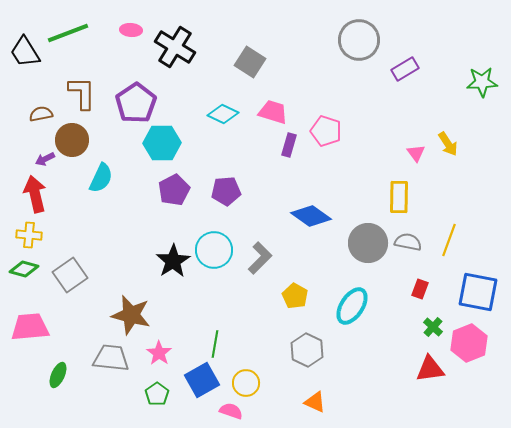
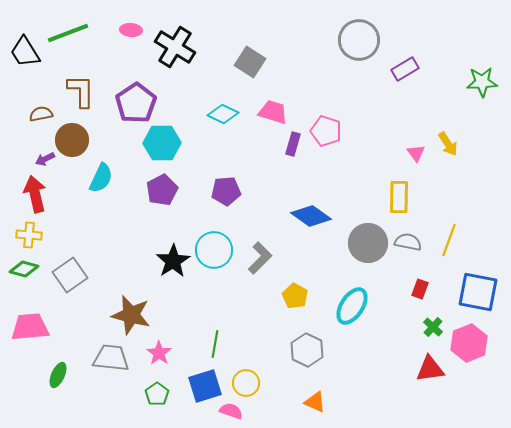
brown L-shape at (82, 93): moved 1 px left, 2 px up
purple rectangle at (289, 145): moved 4 px right, 1 px up
purple pentagon at (174, 190): moved 12 px left
blue square at (202, 380): moved 3 px right, 6 px down; rotated 12 degrees clockwise
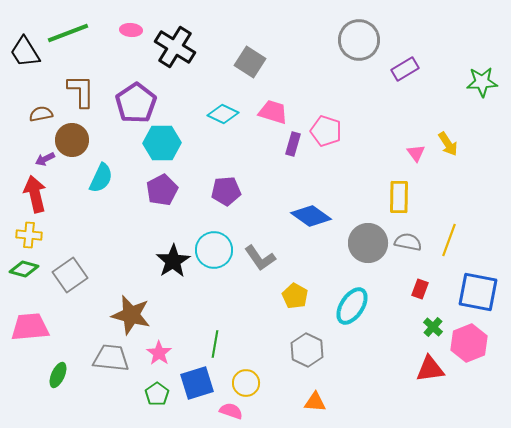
gray L-shape at (260, 258): rotated 100 degrees clockwise
blue square at (205, 386): moved 8 px left, 3 px up
orange triangle at (315, 402): rotated 20 degrees counterclockwise
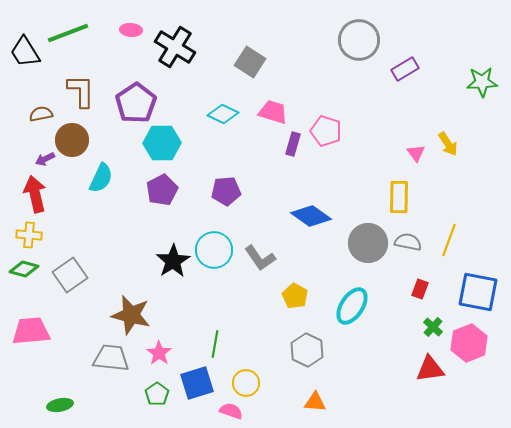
pink trapezoid at (30, 327): moved 1 px right, 4 px down
green ellipse at (58, 375): moved 2 px right, 30 px down; rotated 55 degrees clockwise
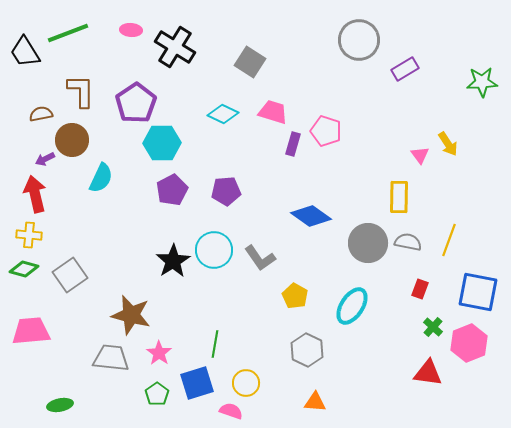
pink triangle at (416, 153): moved 4 px right, 2 px down
purple pentagon at (162, 190): moved 10 px right
red triangle at (430, 369): moved 2 px left, 4 px down; rotated 16 degrees clockwise
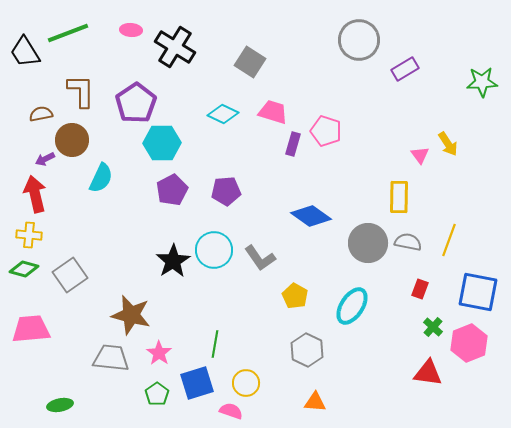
pink trapezoid at (31, 331): moved 2 px up
